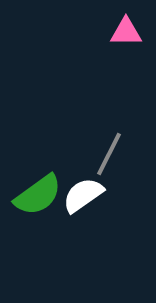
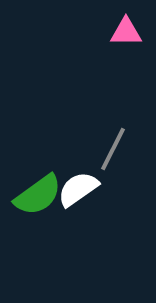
gray line: moved 4 px right, 5 px up
white semicircle: moved 5 px left, 6 px up
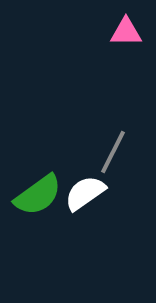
gray line: moved 3 px down
white semicircle: moved 7 px right, 4 px down
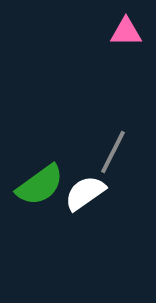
green semicircle: moved 2 px right, 10 px up
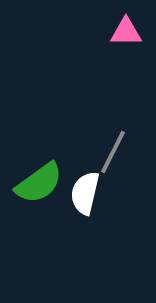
green semicircle: moved 1 px left, 2 px up
white semicircle: rotated 42 degrees counterclockwise
